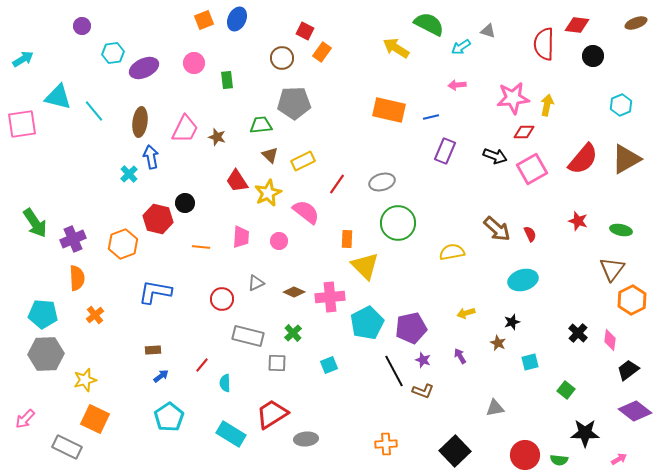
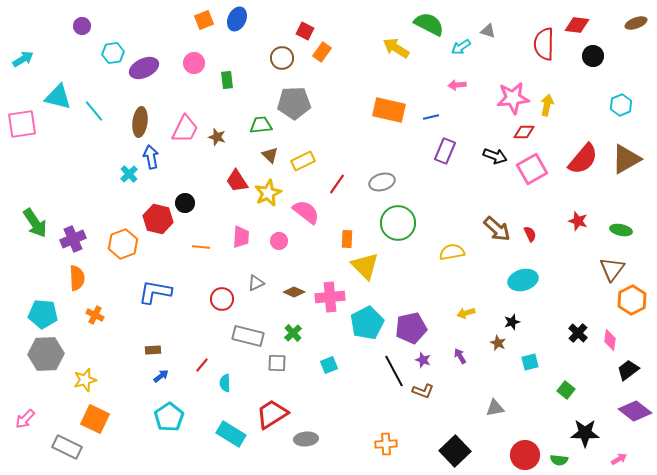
orange cross at (95, 315): rotated 24 degrees counterclockwise
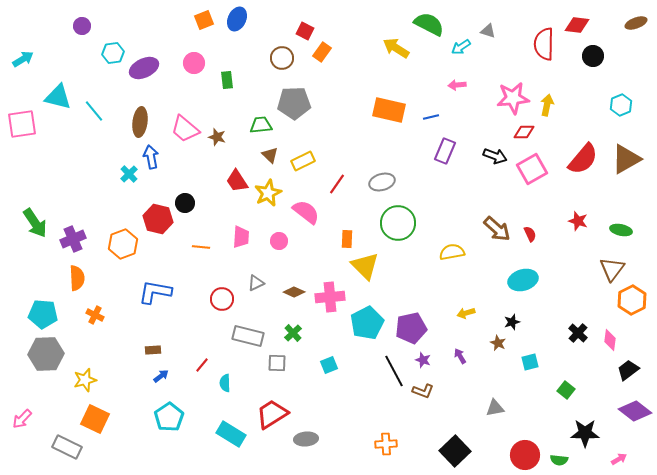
pink trapezoid at (185, 129): rotated 104 degrees clockwise
pink arrow at (25, 419): moved 3 px left
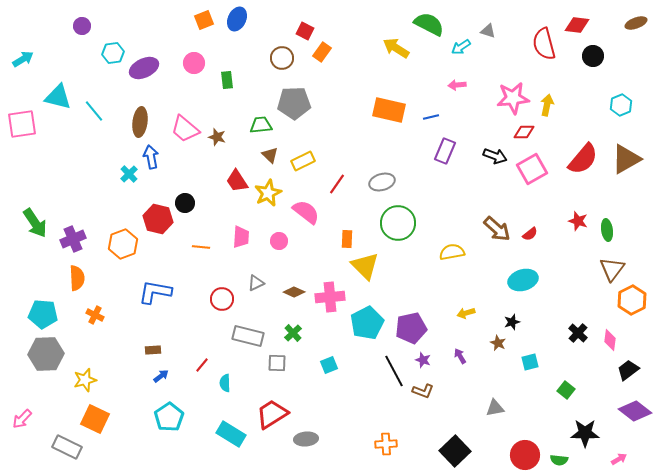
red semicircle at (544, 44): rotated 16 degrees counterclockwise
green ellipse at (621, 230): moved 14 px left; rotated 70 degrees clockwise
red semicircle at (530, 234): rotated 77 degrees clockwise
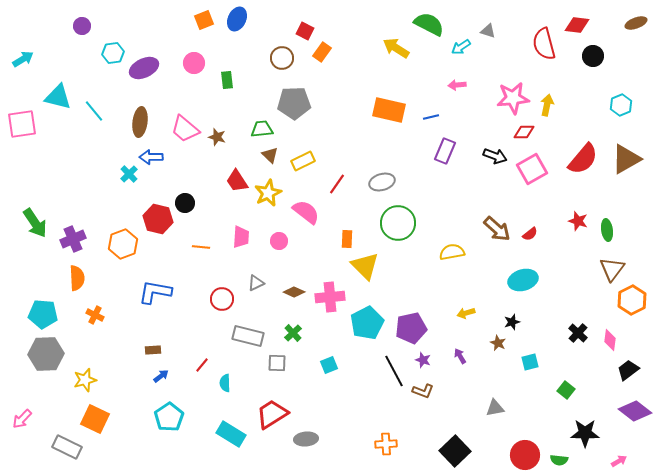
green trapezoid at (261, 125): moved 1 px right, 4 px down
blue arrow at (151, 157): rotated 80 degrees counterclockwise
pink arrow at (619, 459): moved 2 px down
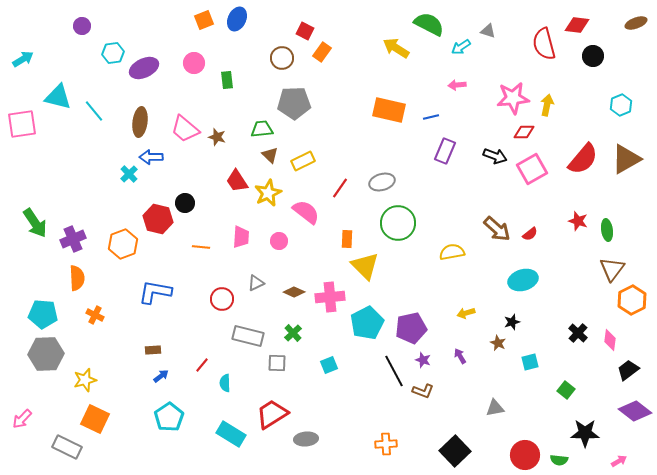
red line at (337, 184): moved 3 px right, 4 px down
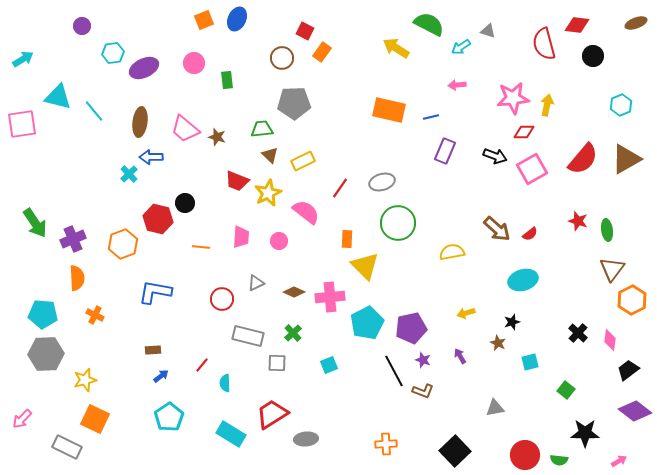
red trapezoid at (237, 181): rotated 35 degrees counterclockwise
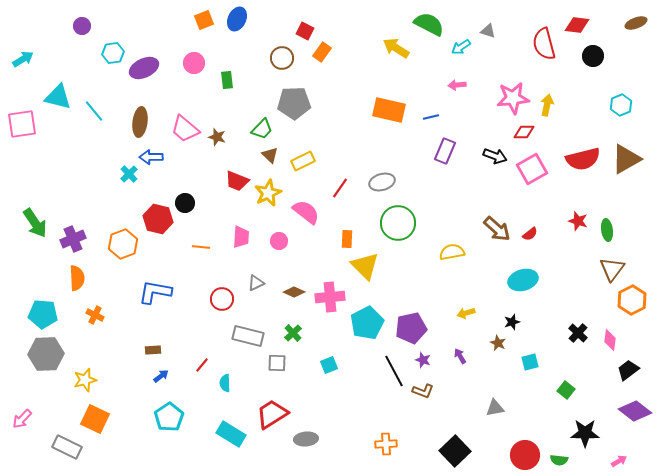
green trapezoid at (262, 129): rotated 140 degrees clockwise
red semicircle at (583, 159): rotated 36 degrees clockwise
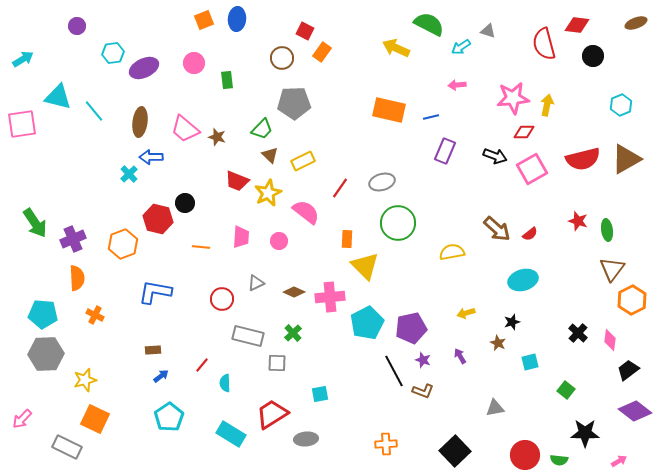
blue ellipse at (237, 19): rotated 20 degrees counterclockwise
purple circle at (82, 26): moved 5 px left
yellow arrow at (396, 48): rotated 8 degrees counterclockwise
cyan square at (329, 365): moved 9 px left, 29 px down; rotated 12 degrees clockwise
